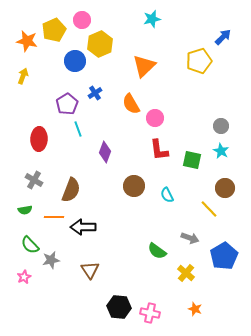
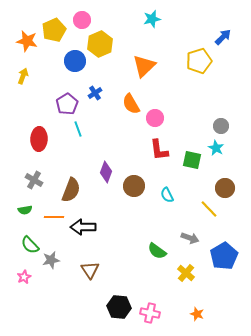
cyan star at (221, 151): moved 5 px left, 3 px up
purple diamond at (105, 152): moved 1 px right, 20 px down
orange star at (195, 309): moved 2 px right, 5 px down
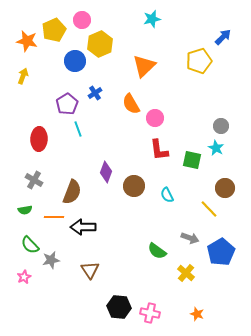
brown semicircle at (71, 190): moved 1 px right, 2 px down
blue pentagon at (224, 256): moved 3 px left, 4 px up
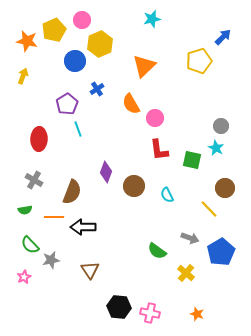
blue cross at (95, 93): moved 2 px right, 4 px up
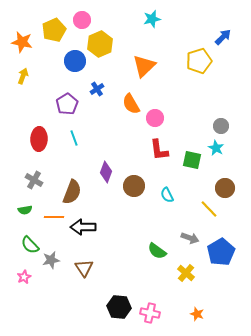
orange star at (27, 41): moved 5 px left, 1 px down
cyan line at (78, 129): moved 4 px left, 9 px down
brown triangle at (90, 270): moved 6 px left, 2 px up
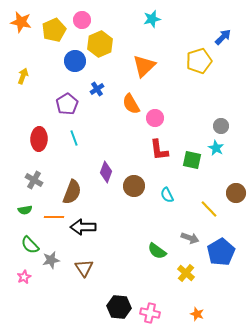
orange star at (22, 42): moved 1 px left, 20 px up
brown circle at (225, 188): moved 11 px right, 5 px down
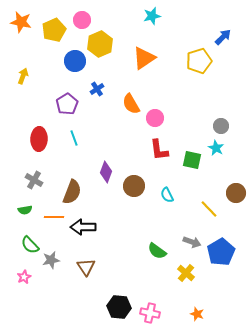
cyan star at (152, 19): moved 3 px up
orange triangle at (144, 66): moved 8 px up; rotated 10 degrees clockwise
gray arrow at (190, 238): moved 2 px right, 4 px down
brown triangle at (84, 268): moved 2 px right, 1 px up
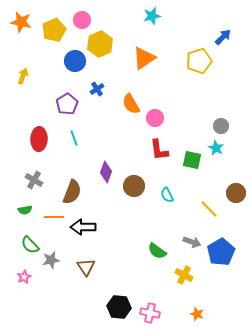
yellow cross at (186, 273): moved 2 px left, 2 px down; rotated 12 degrees counterclockwise
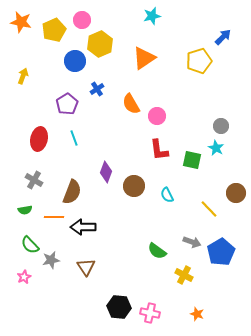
pink circle at (155, 118): moved 2 px right, 2 px up
red ellipse at (39, 139): rotated 10 degrees clockwise
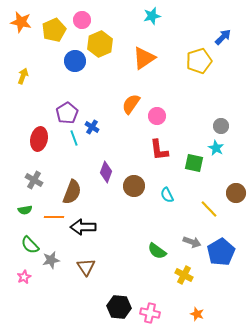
blue cross at (97, 89): moved 5 px left, 38 px down; rotated 24 degrees counterclockwise
purple pentagon at (67, 104): moved 9 px down
orange semicircle at (131, 104): rotated 65 degrees clockwise
green square at (192, 160): moved 2 px right, 3 px down
